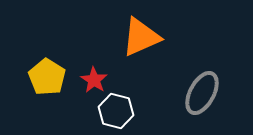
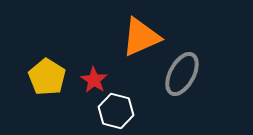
gray ellipse: moved 20 px left, 19 px up
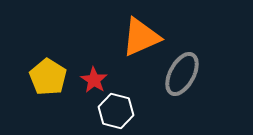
yellow pentagon: moved 1 px right
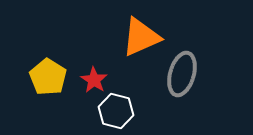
gray ellipse: rotated 12 degrees counterclockwise
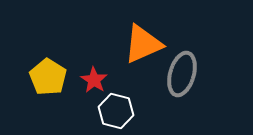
orange triangle: moved 2 px right, 7 px down
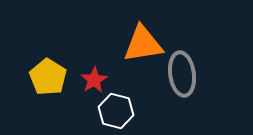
orange triangle: rotated 15 degrees clockwise
gray ellipse: rotated 24 degrees counterclockwise
red star: rotated 8 degrees clockwise
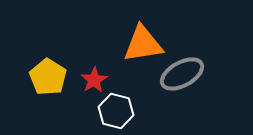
gray ellipse: rotated 69 degrees clockwise
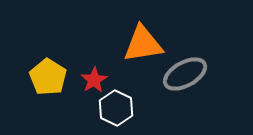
gray ellipse: moved 3 px right
white hexagon: moved 3 px up; rotated 12 degrees clockwise
